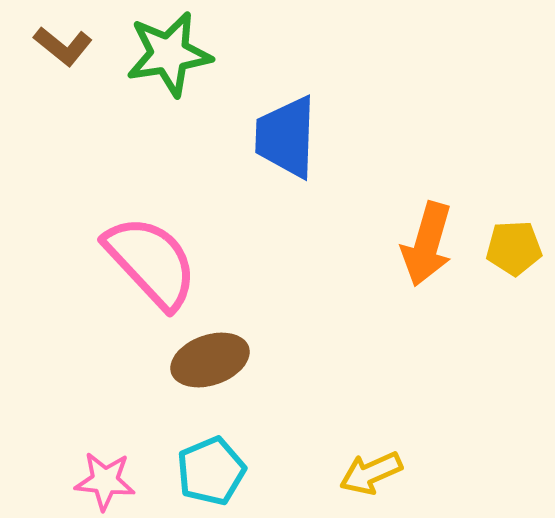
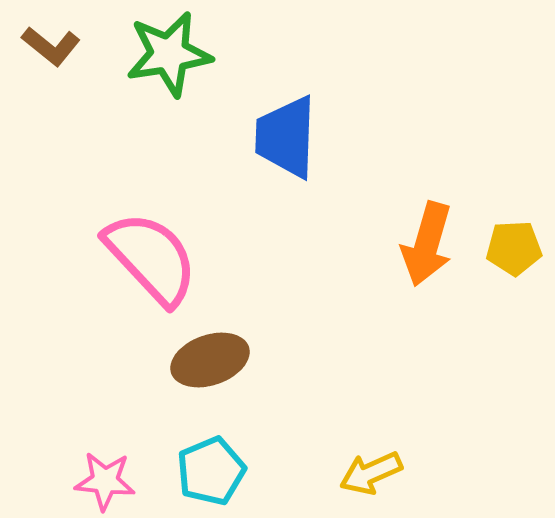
brown L-shape: moved 12 px left
pink semicircle: moved 4 px up
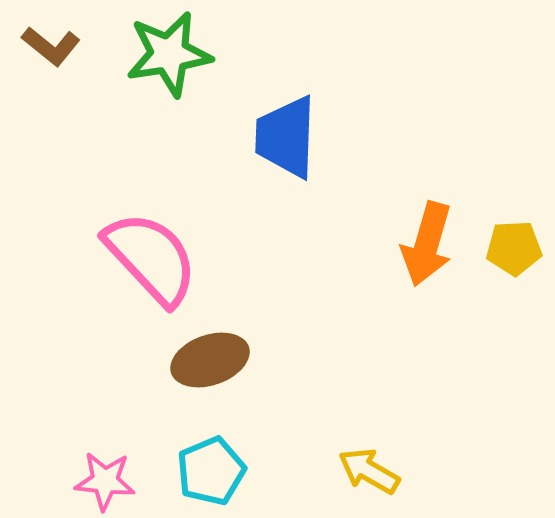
yellow arrow: moved 2 px left, 2 px up; rotated 54 degrees clockwise
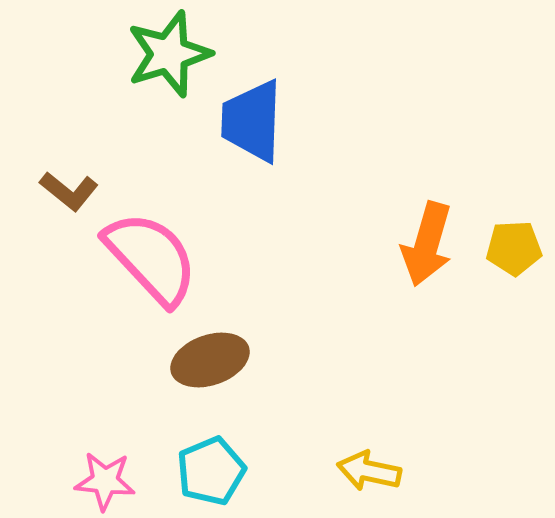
brown L-shape: moved 18 px right, 145 px down
green star: rotated 8 degrees counterclockwise
blue trapezoid: moved 34 px left, 16 px up
yellow arrow: rotated 18 degrees counterclockwise
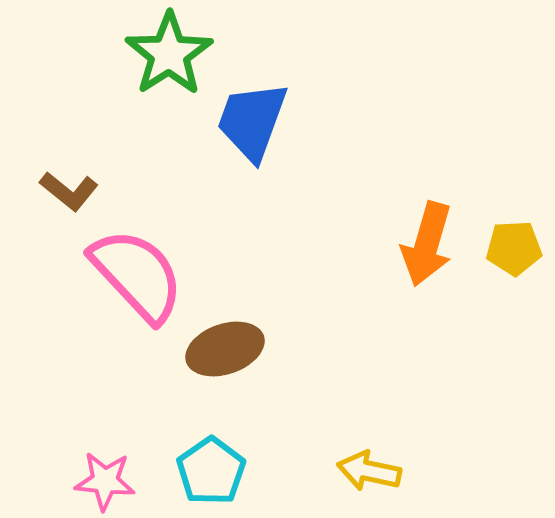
green star: rotated 16 degrees counterclockwise
blue trapezoid: rotated 18 degrees clockwise
pink semicircle: moved 14 px left, 17 px down
brown ellipse: moved 15 px right, 11 px up
cyan pentagon: rotated 12 degrees counterclockwise
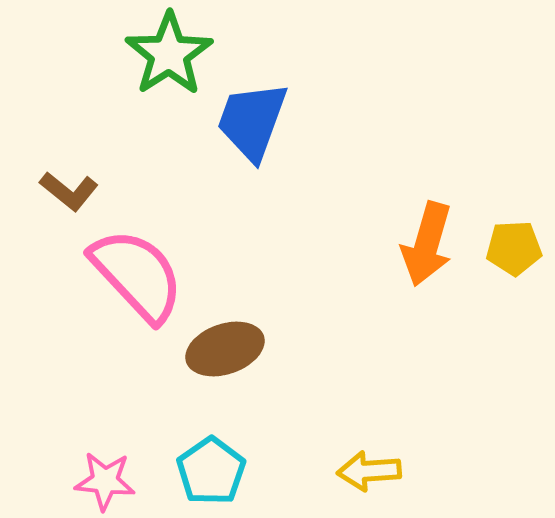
yellow arrow: rotated 16 degrees counterclockwise
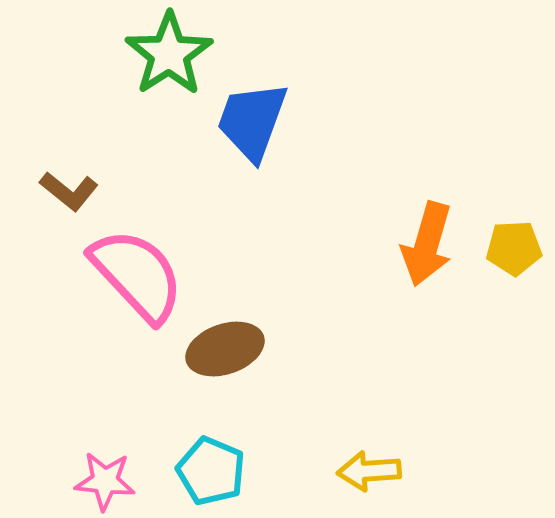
cyan pentagon: rotated 14 degrees counterclockwise
